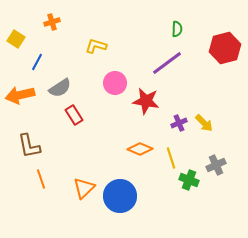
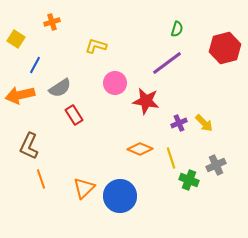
green semicircle: rotated 14 degrees clockwise
blue line: moved 2 px left, 3 px down
brown L-shape: rotated 36 degrees clockwise
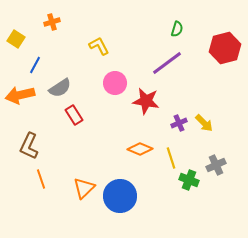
yellow L-shape: moved 3 px right; rotated 45 degrees clockwise
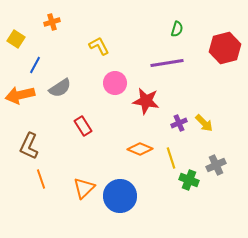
purple line: rotated 28 degrees clockwise
red rectangle: moved 9 px right, 11 px down
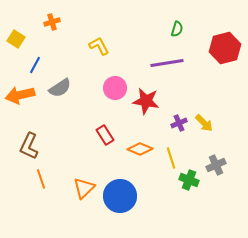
pink circle: moved 5 px down
red rectangle: moved 22 px right, 9 px down
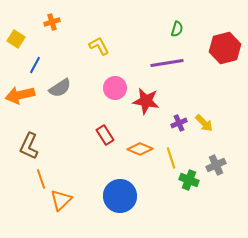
orange triangle: moved 23 px left, 12 px down
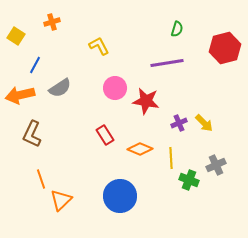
yellow square: moved 3 px up
brown L-shape: moved 3 px right, 12 px up
yellow line: rotated 15 degrees clockwise
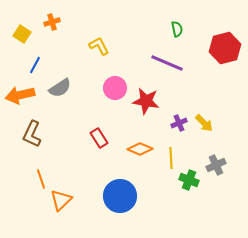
green semicircle: rotated 28 degrees counterclockwise
yellow square: moved 6 px right, 2 px up
purple line: rotated 32 degrees clockwise
red rectangle: moved 6 px left, 3 px down
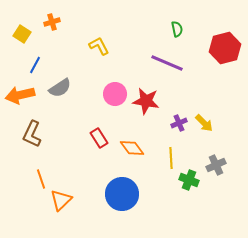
pink circle: moved 6 px down
orange diamond: moved 8 px left, 1 px up; rotated 30 degrees clockwise
blue circle: moved 2 px right, 2 px up
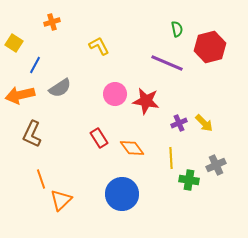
yellow square: moved 8 px left, 9 px down
red hexagon: moved 15 px left, 1 px up
green cross: rotated 12 degrees counterclockwise
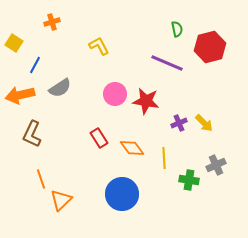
yellow line: moved 7 px left
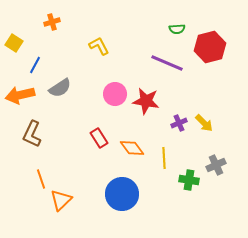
green semicircle: rotated 98 degrees clockwise
